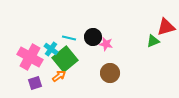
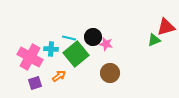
green triangle: moved 1 px right, 1 px up
cyan cross: rotated 32 degrees counterclockwise
green square: moved 11 px right, 5 px up
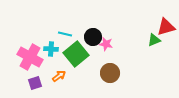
cyan line: moved 4 px left, 4 px up
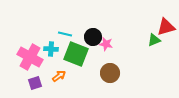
green square: rotated 30 degrees counterclockwise
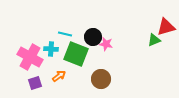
brown circle: moved 9 px left, 6 px down
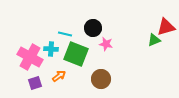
black circle: moved 9 px up
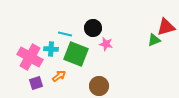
brown circle: moved 2 px left, 7 px down
purple square: moved 1 px right
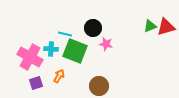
green triangle: moved 4 px left, 14 px up
green square: moved 1 px left, 3 px up
orange arrow: rotated 24 degrees counterclockwise
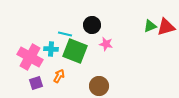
black circle: moved 1 px left, 3 px up
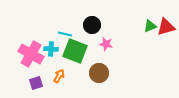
pink cross: moved 1 px right, 3 px up
brown circle: moved 13 px up
